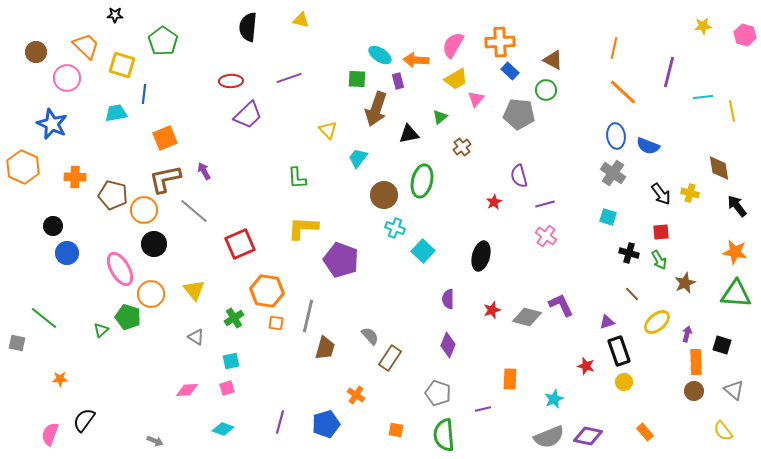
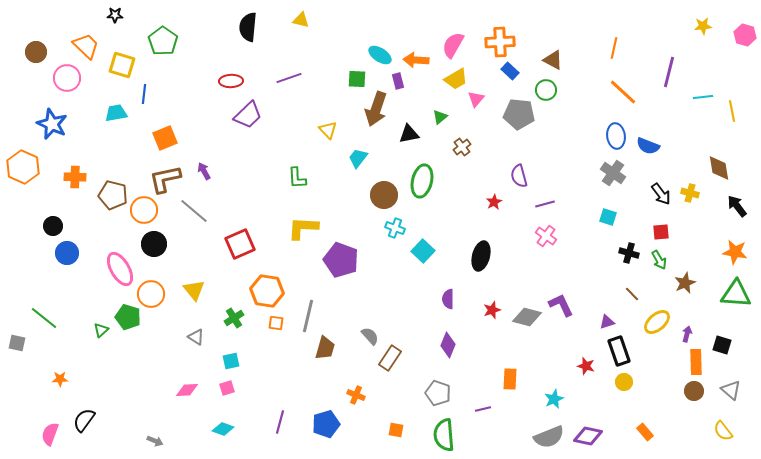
gray triangle at (734, 390): moved 3 px left
orange cross at (356, 395): rotated 12 degrees counterclockwise
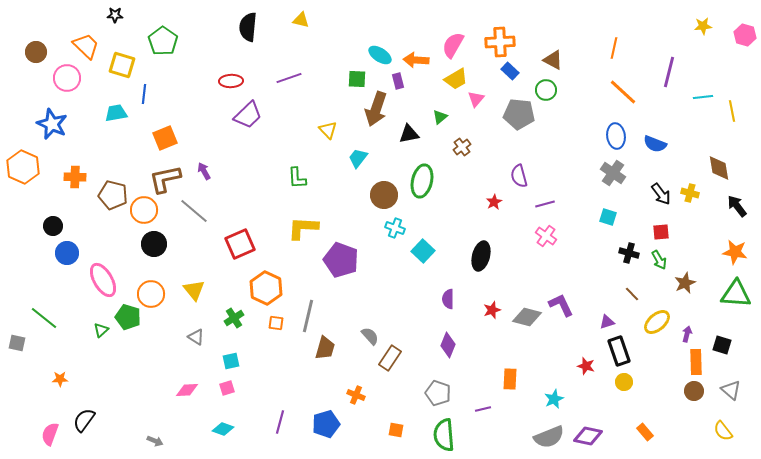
blue semicircle at (648, 146): moved 7 px right, 2 px up
pink ellipse at (120, 269): moved 17 px left, 11 px down
orange hexagon at (267, 291): moved 1 px left, 3 px up; rotated 16 degrees clockwise
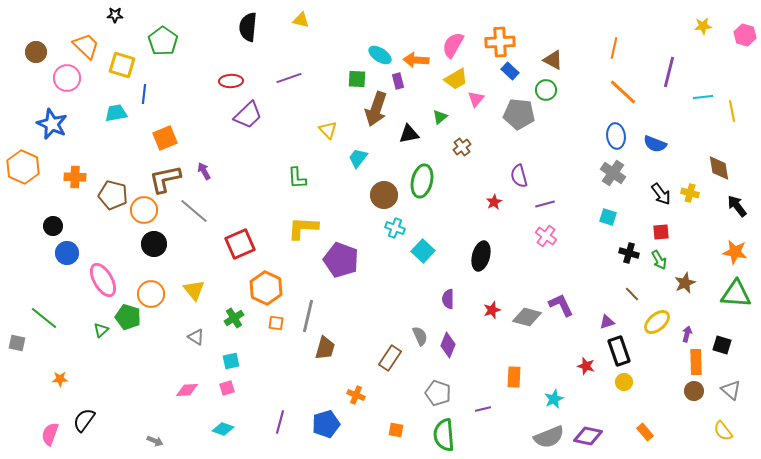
gray semicircle at (370, 336): moved 50 px right; rotated 18 degrees clockwise
orange rectangle at (510, 379): moved 4 px right, 2 px up
